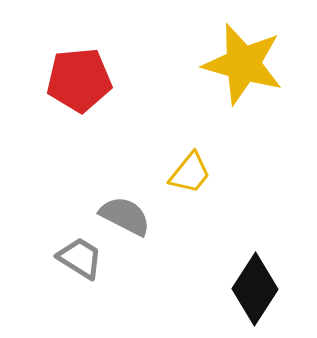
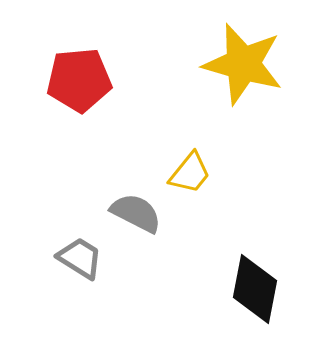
gray semicircle: moved 11 px right, 3 px up
black diamond: rotated 22 degrees counterclockwise
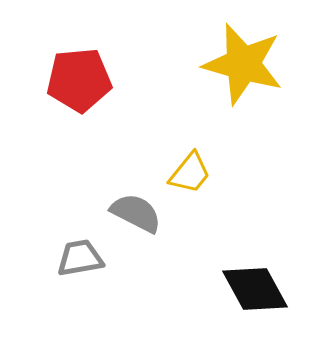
gray trapezoid: rotated 42 degrees counterclockwise
black diamond: rotated 40 degrees counterclockwise
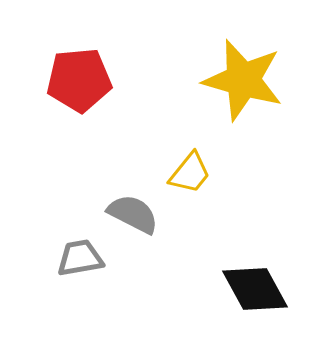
yellow star: moved 16 px down
gray semicircle: moved 3 px left, 1 px down
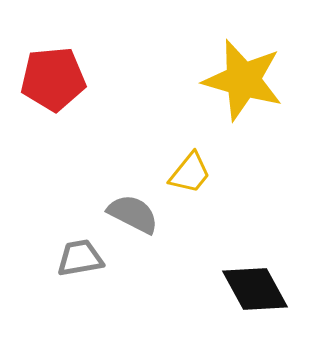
red pentagon: moved 26 px left, 1 px up
